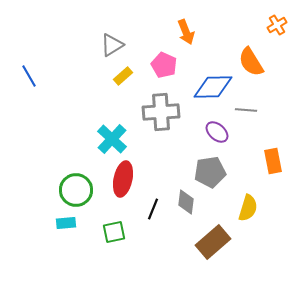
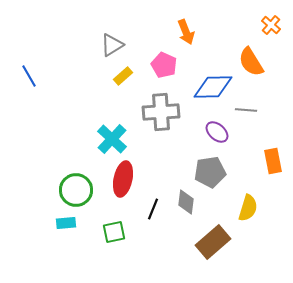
orange cross: moved 6 px left; rotated 18 degrees counterclockwise
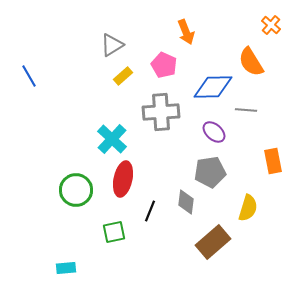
purple ellipse: moved 3 px left
black line: moved 3 px left, 2 px down
cyan rectangle: moved 45 px down
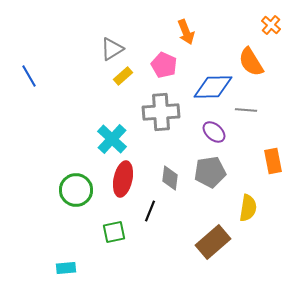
gray triangle: moved 4 px down
gray diamond: moved 16 px left, 24 px up
yellow semicircle: rotated 8 degrees counterclockwise
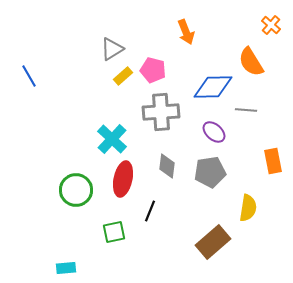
pink pentagon: moved 11 px left, 5 px down; rotated 10 degrees counterclockwise
gray diamond: moved 3 px left, 12 px up
